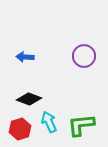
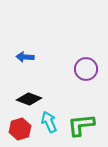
purple circle: moved 2 px right, 13 px down
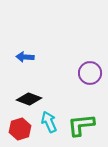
purple circle: moved 4 px right, 4 px down
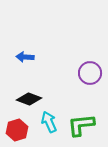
red hexagon: moved 3 px left, 1 px down
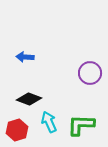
green L-shape: rotated 8 degrees clockwise
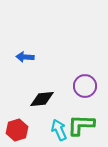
purple circle: moved 5 px left, 13 px down
black diamond: moved 13 px right; rotated 25 degrees counterclockwise
cyan arrow: moved 10 px right, 8 px down
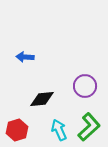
green L-shape: moved 8 px right, 2 px down; rotated 136 degrees clockwise
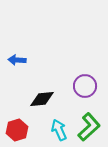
blue arrow: moved 8 px left, 3 px down
